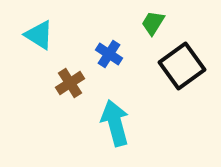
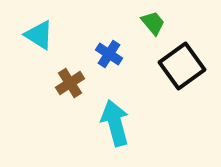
green trapezoid: rotated 108 degrees clockwise
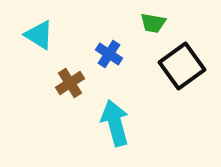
green trapezoid: rotated 140 degrees clockwise
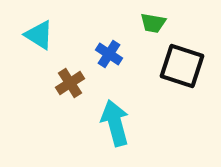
black square: rotated 36 degrees counterclockwise
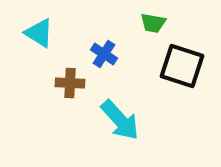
cyan triangle: moved 2 px up
blue cross: moved 5 px left
brown cross: rotated 36 degrees clockwise
cyan arrow: moved 5 px right, 3 px up; rotated 153 degrees clockwise
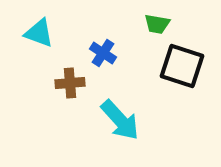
green trapezoid: moved 4 px right, 1 px down
cyan triangle: rotated 12 degrees counterclockwise
blue cross: moved 1 px left, 1 px up
brown cross: rotated 8 degrees counterclockwise
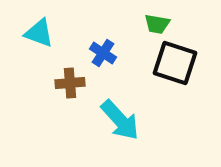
black square: moved 7 px left, 3 px up
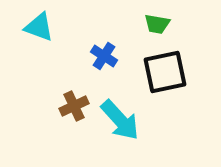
cyan triangle: moved 6 px up
blue cross: moved 1 px right, 3 px down
black square: moved 10 px left, 9 px down; rotated 30 degrees counterclockwise
brown cross: moved 4 px right, 23 px down; rotated 20 degrees counterclockwise
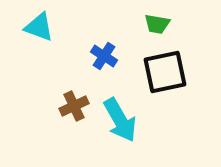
cyan arrow: rotated 12 degrees clockwise
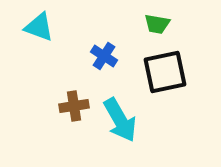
brown cross: rotated 16 degrees clockwise
